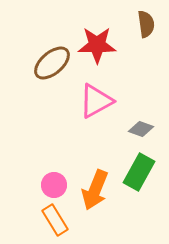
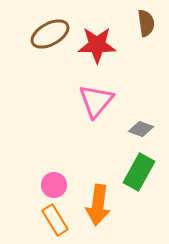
brown semicircle: moved 1 px up
brown ellipse: moved 2 px left, 29 px up; rotated 12 degrees clockwise
pink triangle: rotated 21 degrees counterclockwise
orange arrow: moved 3 px right, 15 px down; rotated 15 degrees counterclockwise
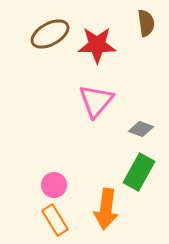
orange arrow: moved 8 px right, 4 px down
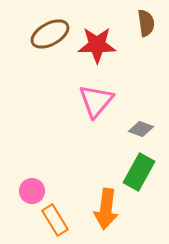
pink circle: moved 22 px left, 6 px down
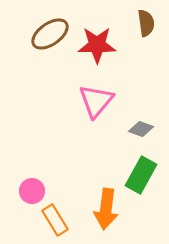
brown ellipse: rotated 6 degrees counterclockwise
green rectangle: moved 2 px right, 3 px down
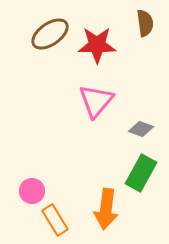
brown semicircle: moved 1 px left
green rectangle: moved 2 px up
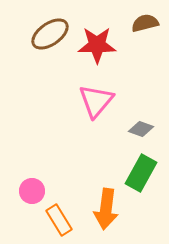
brown semicircle: rotated 96 degrees counterclockwise
orange rectangle: moved 4 px right
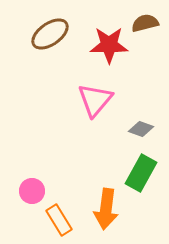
red star: moved 12 px right
pink triangle: moved 1 px left, 1 px up
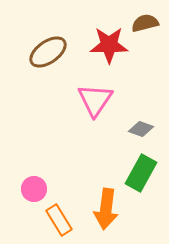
brown ellipse: moved 2 px left, 18 px down
pink triangle: rotated 6 degrees counterclockwise
pink circle: moved 2 px right, 2 px up
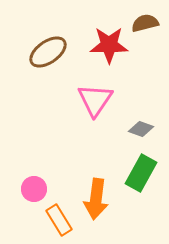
orange arrow: moved 10 px left, 10 px up
